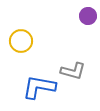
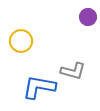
purple circle: moved 1 px down
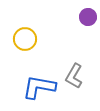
yellow circle: moved 4 px right, 2 px up
gray L-shape: moved 1 px right, 5 px down; rotated 105 degrees clockwise
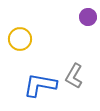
yellow circle: moved 5 px left
blue L-shape: moved 1 px right, 2 px up
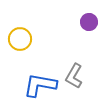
purple circle: moved 1 px right, 5 px down
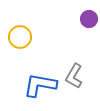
purple circle: moved 3 px up
yellow circle: moved 2 px up
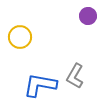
purple circle: moved 1 px left, 3 px up
gray L-shape: moved 1 px right
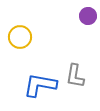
gray L-shape: rotated 20 degrees counterclockwise
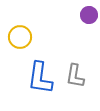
purple circle: moved 1 px right, 1 px up
blue L-shape: moved 7 px up; rotated 92 degrees counterclockwise
